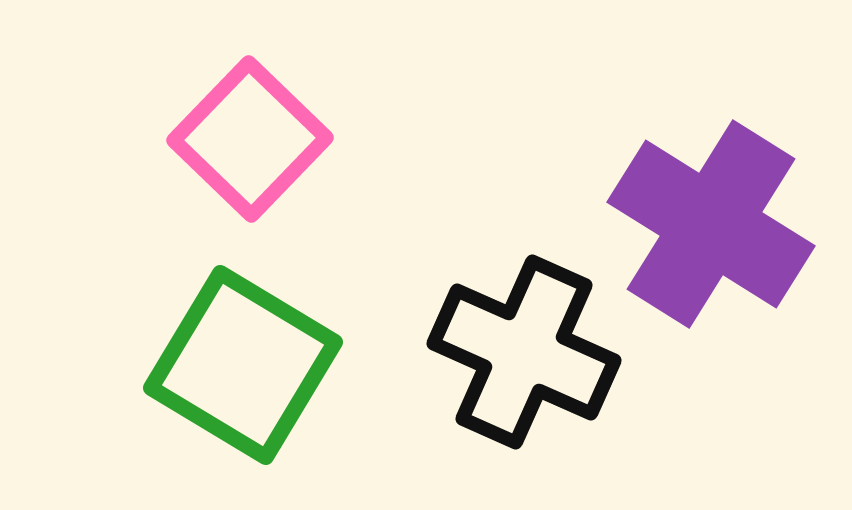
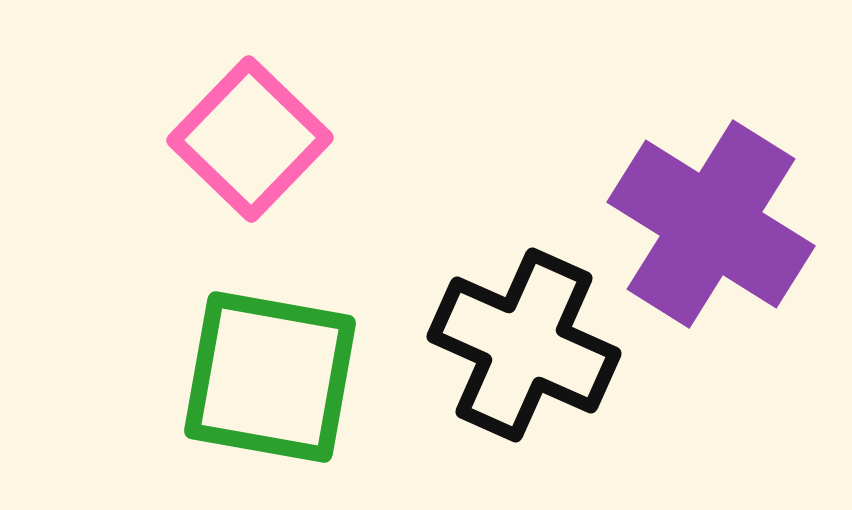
black cross: moved 7 px up
green square: moved 27 px right, 12 px down; rotated 21 degrees counterclockwise
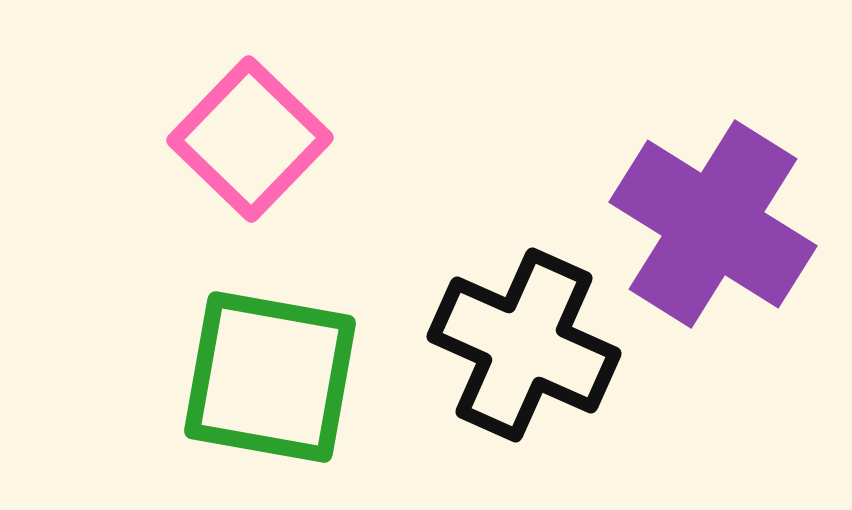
purple cross: moved 2 px right
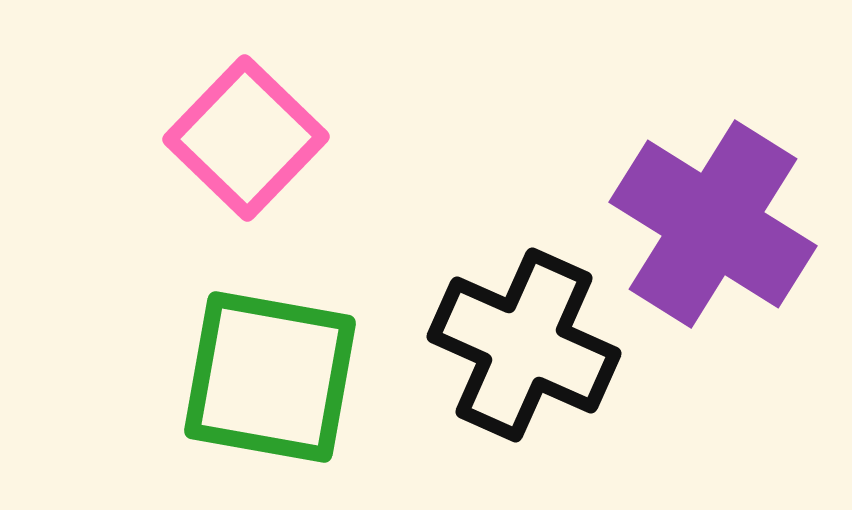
pink square: moved 4 px left, 1 px up
